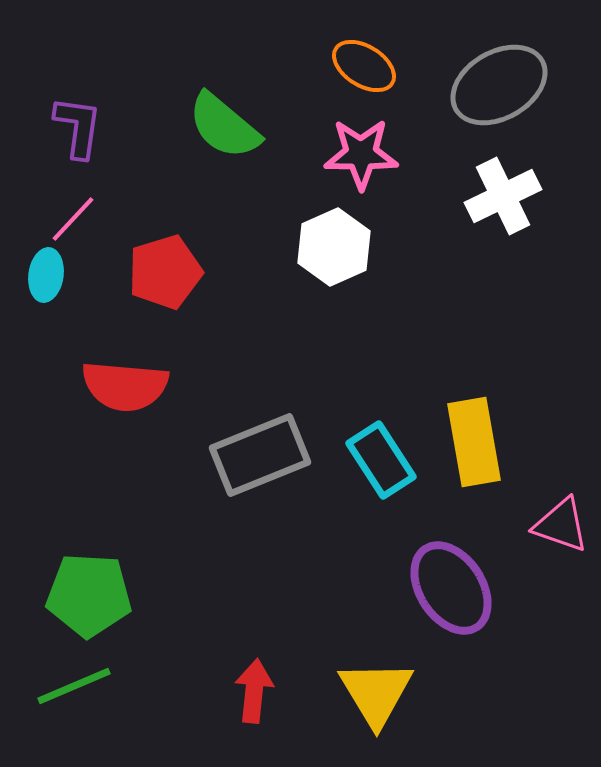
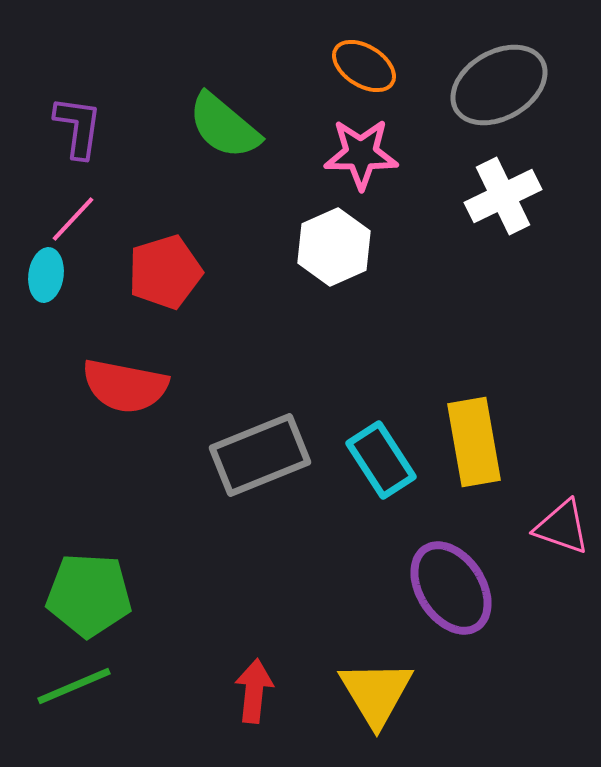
red semicircle: rotated 6 degrees clockwise
pink triangle: moved 1 px right, 2 px down
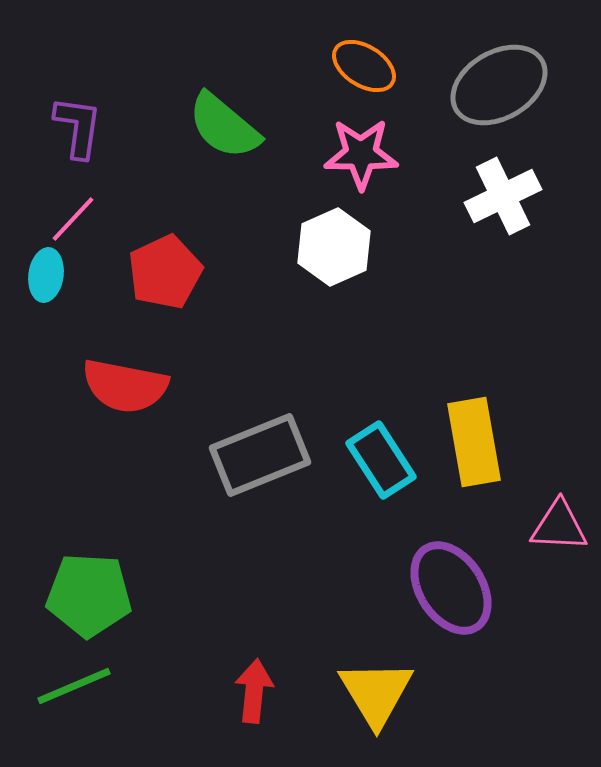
red pentagon: rotated 8 degrees counterclockwise
pink triangle: moved 3 px left, 1 px up; rotated 16 degrees counterclockwise
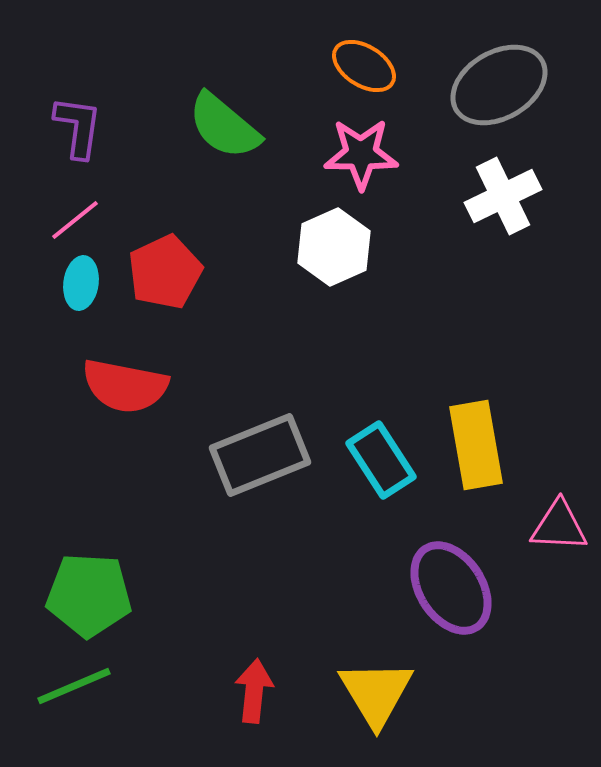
pink line: moved 2 px right, 1 px down; rotated 8 degrees clockwise
cyan ellipse: moved 35 px right, 8 px down
yellow rectangle: moved 2 px right, 3 px down
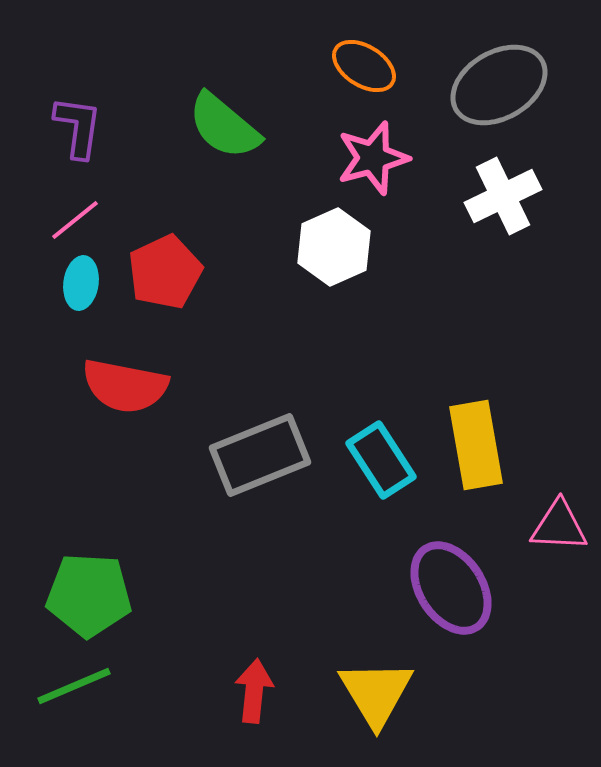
pink star: moved 12 px right, 4 px down; rotated 16 degrees counterclockwise
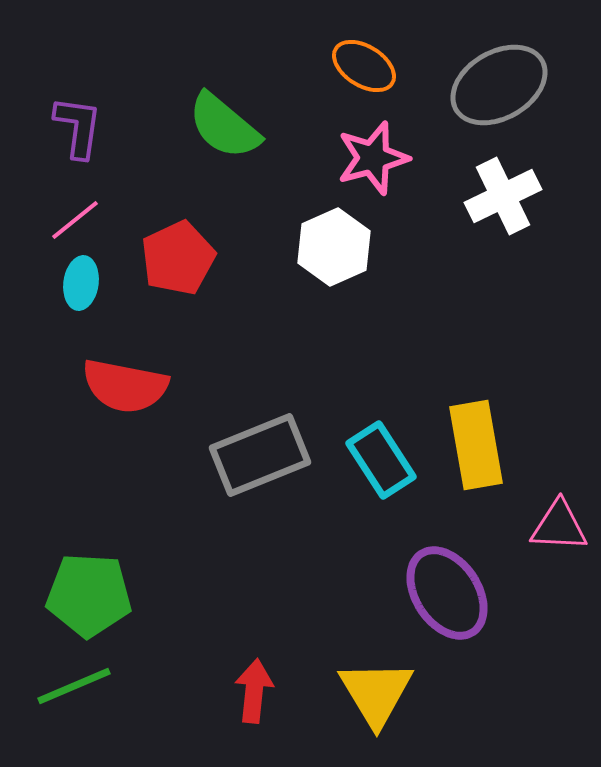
red pentagon: moved 13 px right, 14 px up
purple ellipse: moved 4 px left, 5 px down
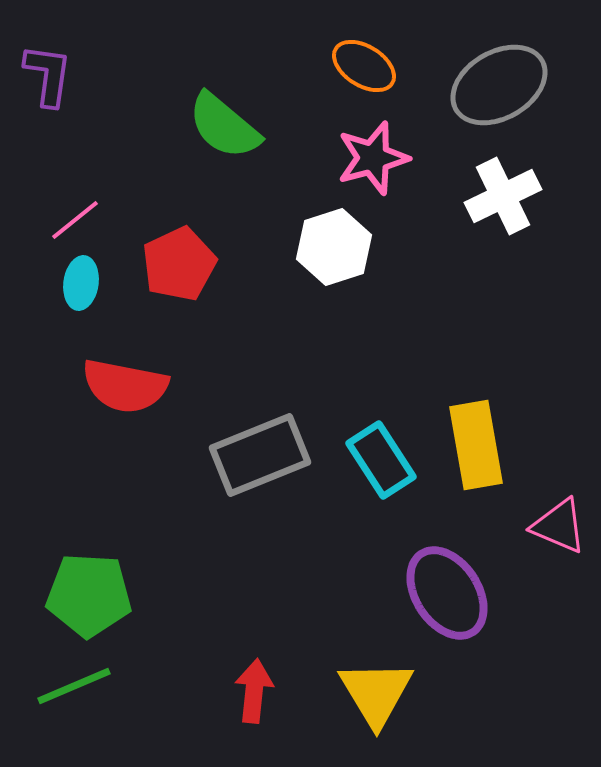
purple L-shape: moved 30 px left, 52 px up
white hexagon: rotated 6 degrees clockwise
red pentagon: moved 1 px right, 6 px down
pink triangle: rotated 20 degrees clockwise
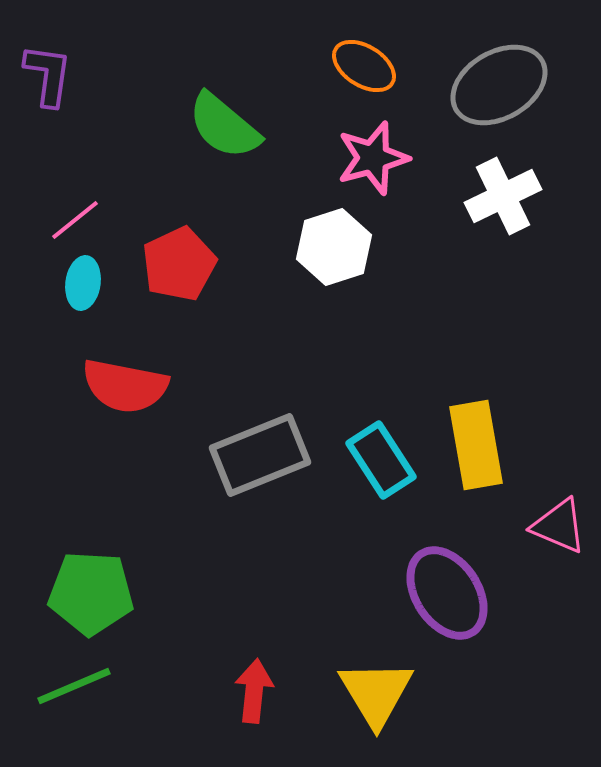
cyan ellipse: moved 2 px right
green pentagon: moved 2 px right, 2 px up
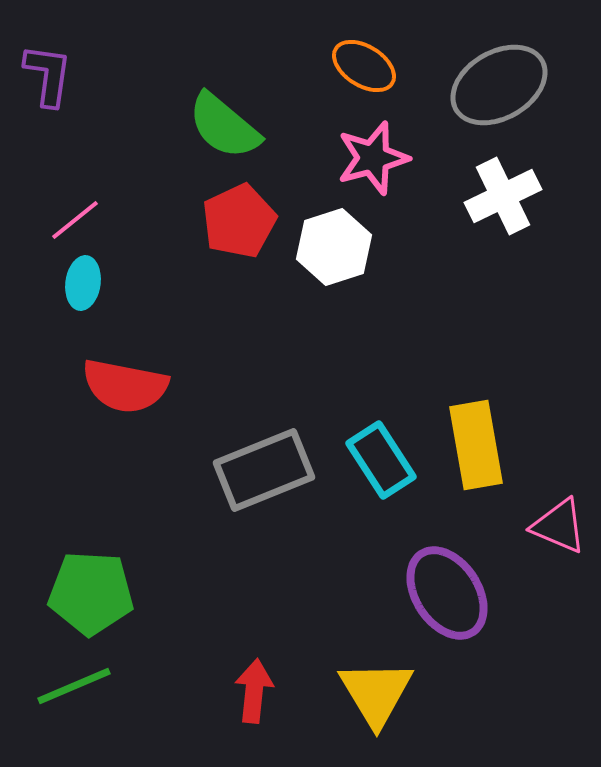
red pentagon: moved 60 px right, 43 px up
gray rectangle: moved 4 px right, 15 px down
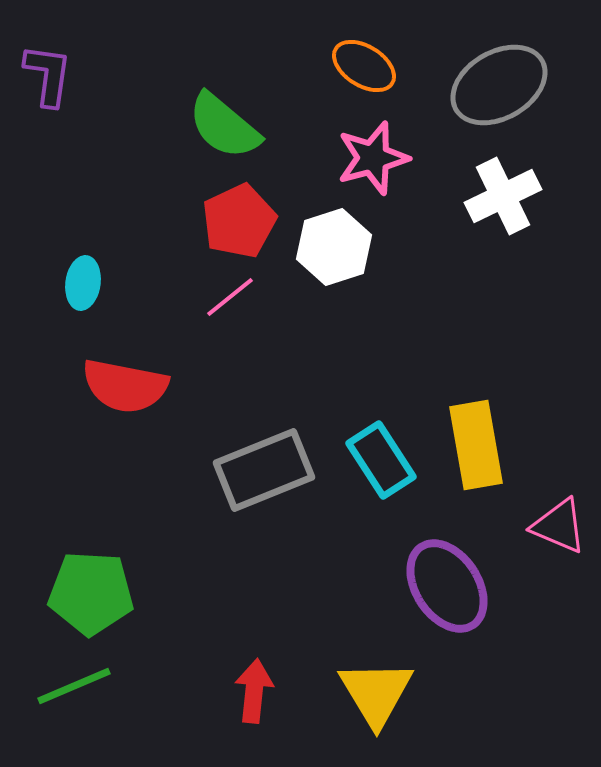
pink line: moved 155 px right, 77 px down
purple ellipse: moved 7 px up
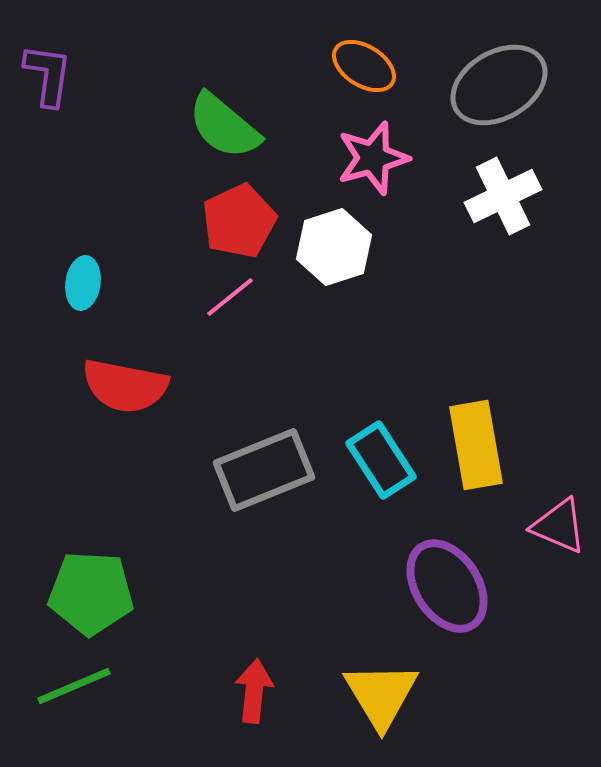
yellow triangle: moved 5 px right, 2 px down
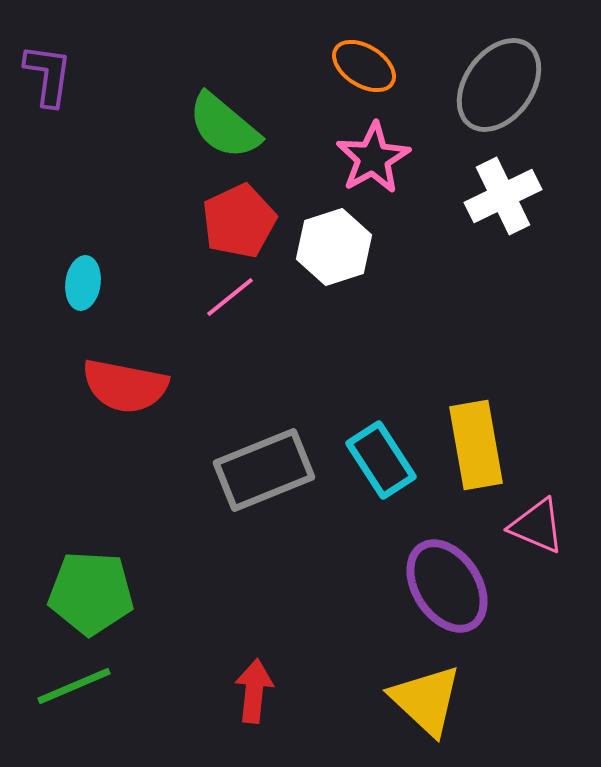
gray ellipse: rotated 24 degrees counterclockwise
pink star: rotated 14 degrees counterclockwise
pink triangle: moved 22 px left
yellow triangle: moved 45 px right, 5 px down; rotated 16 degrees counterclockwise
